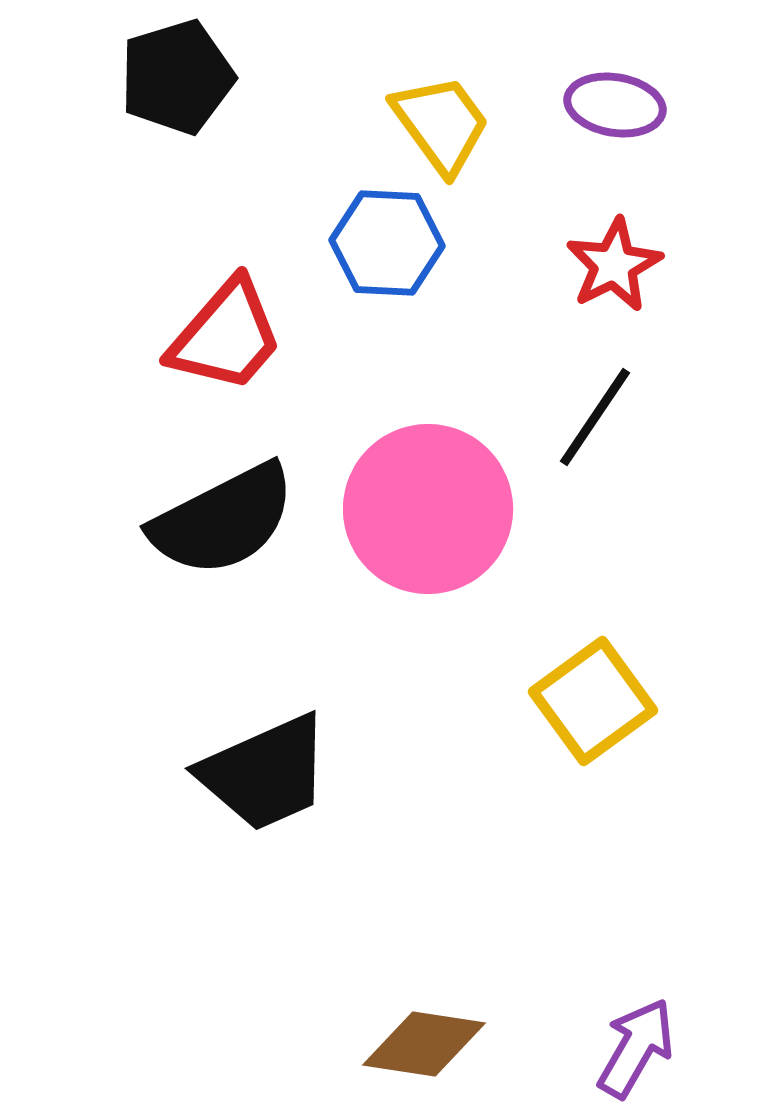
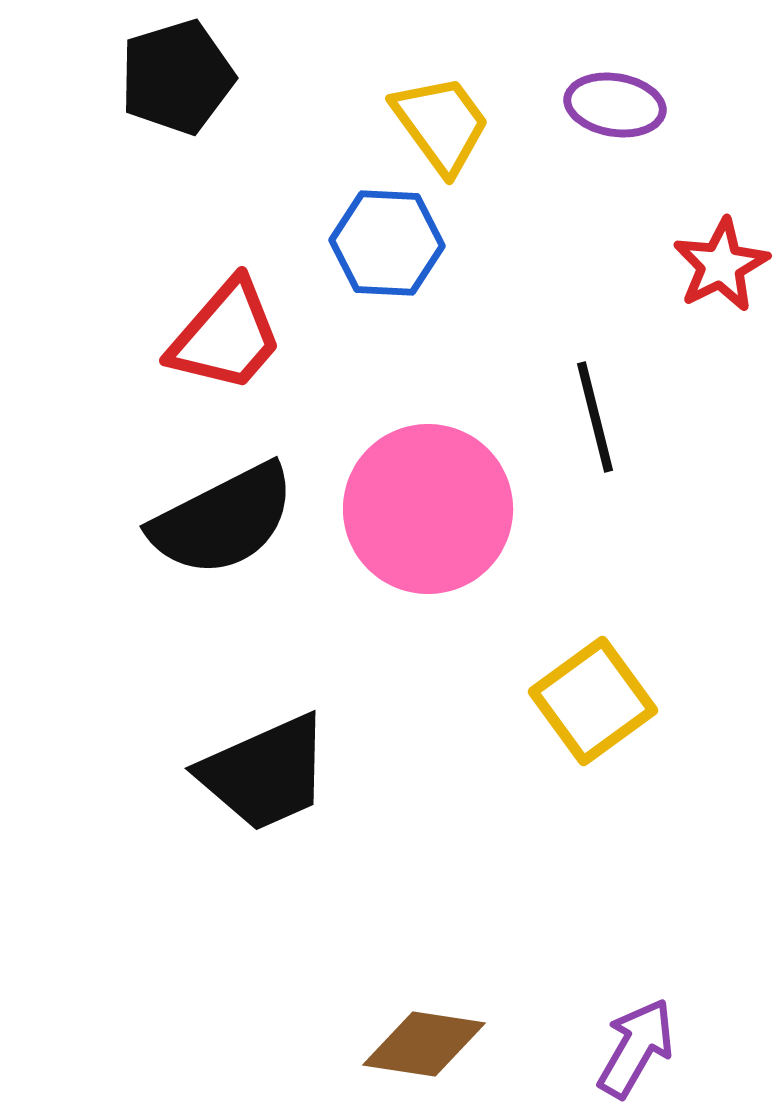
red star: moved 107 px right
black line: rotated 48 degrees counterclockwise
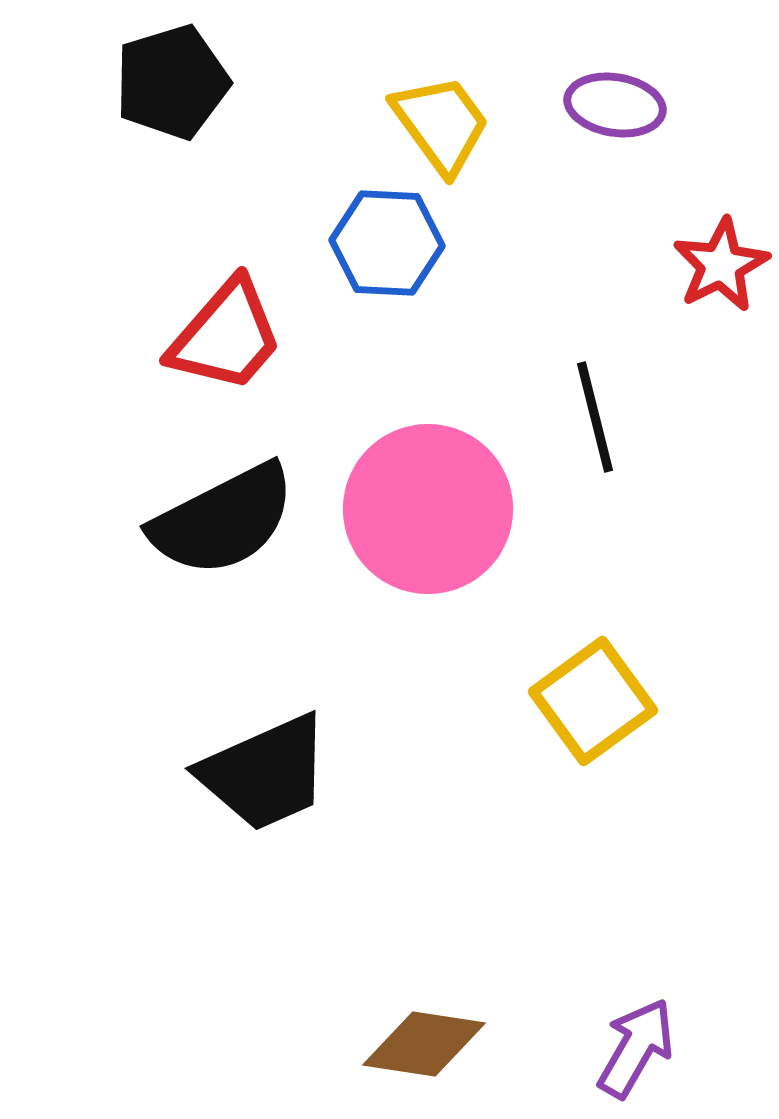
black pentagon: moved 5 px left, 5 px down
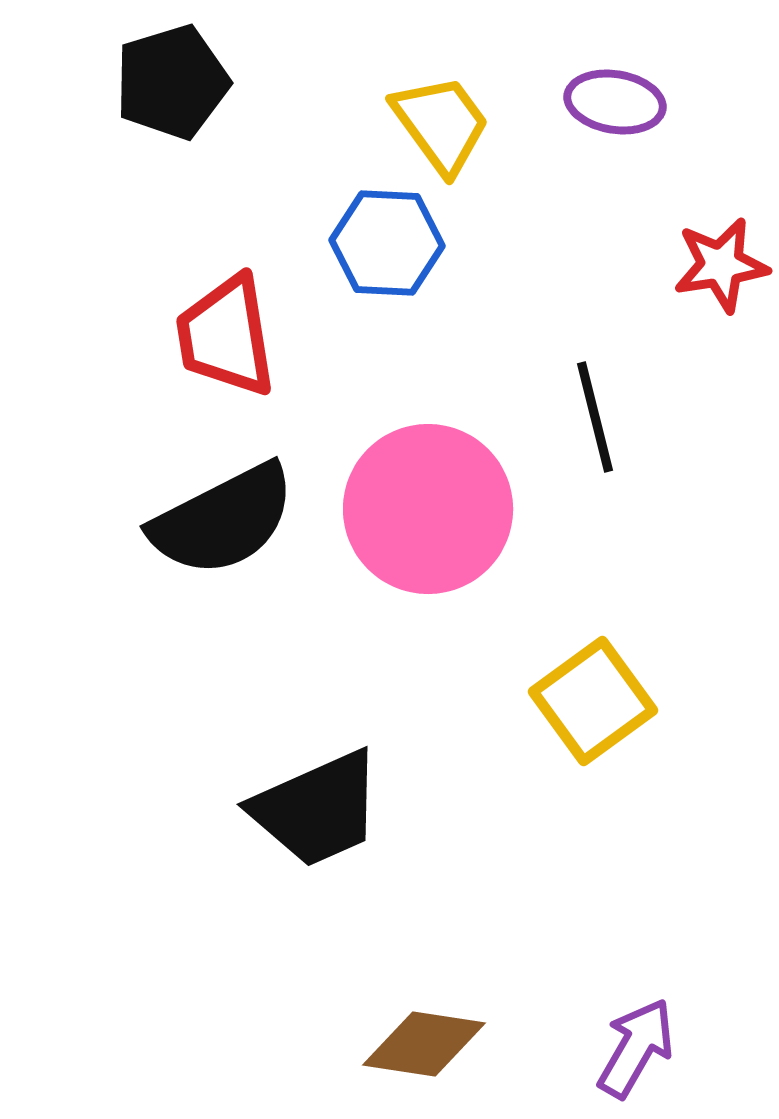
purple ellipse: moved 3 px up
red star: rotated 18 degrees clockwise
red trapezoid: rotated 130 degrees clockwise
black trapezoid: moved 52 px right, 36 px down
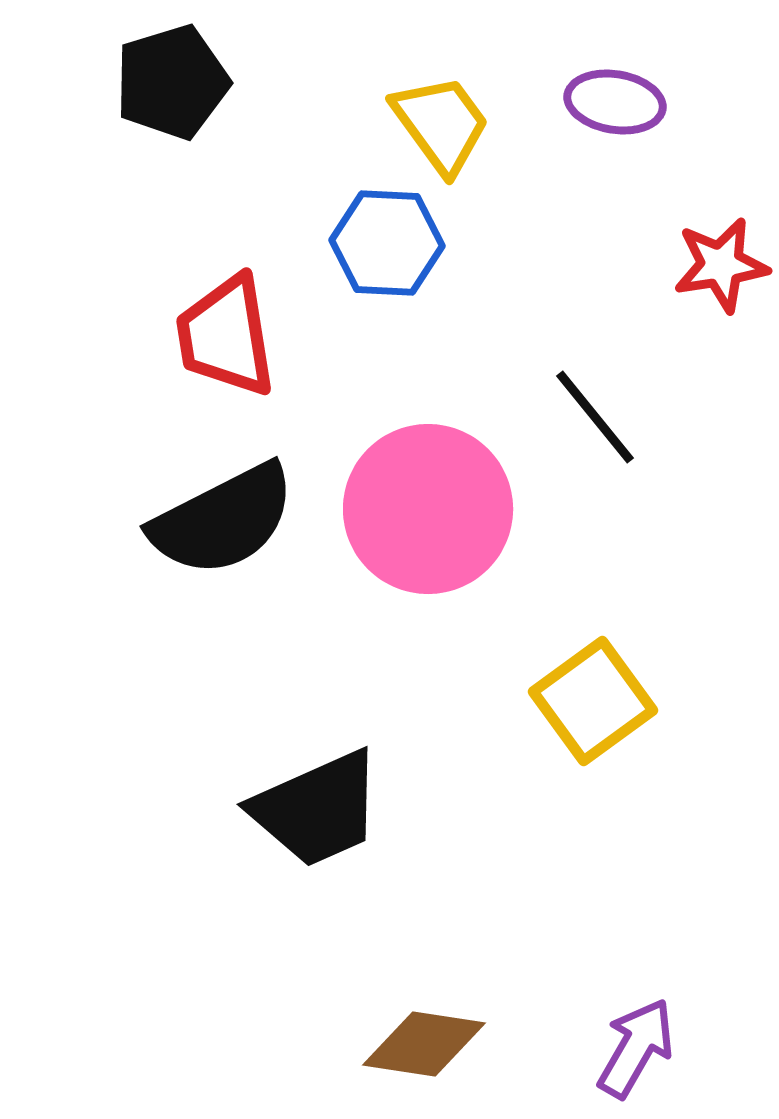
black line: rotated 25 degrees counterclockwise
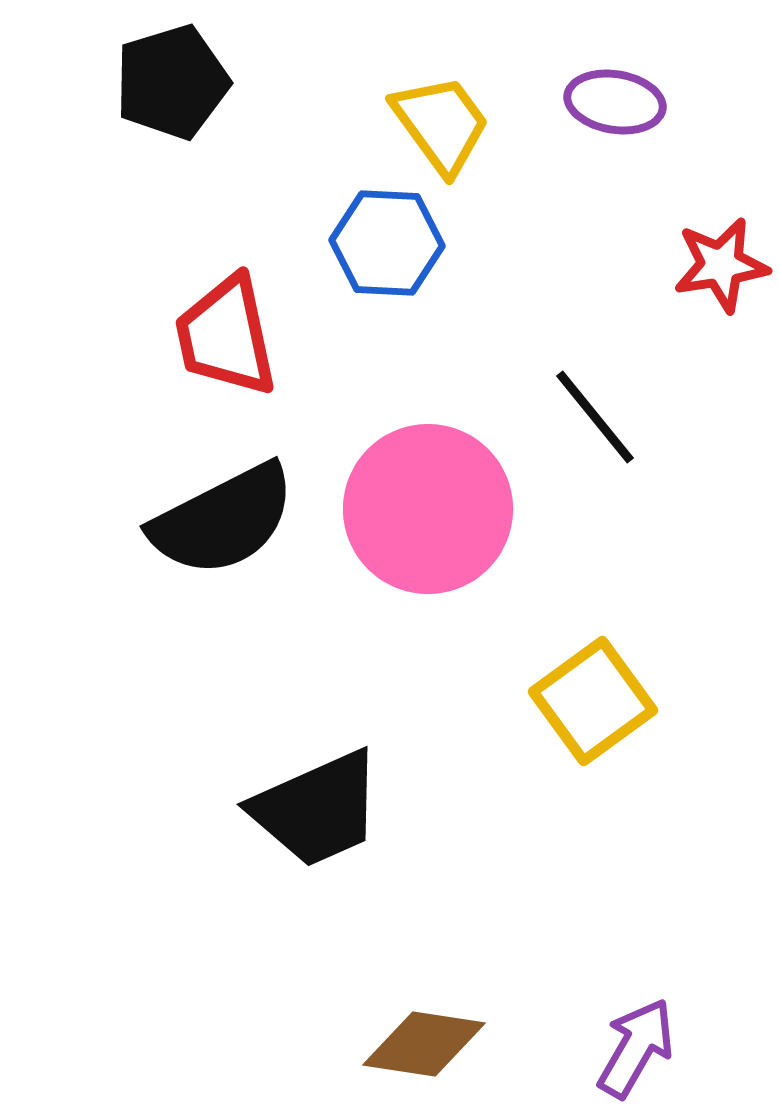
red trapezoid: rotated 3 degrees counterclockwise
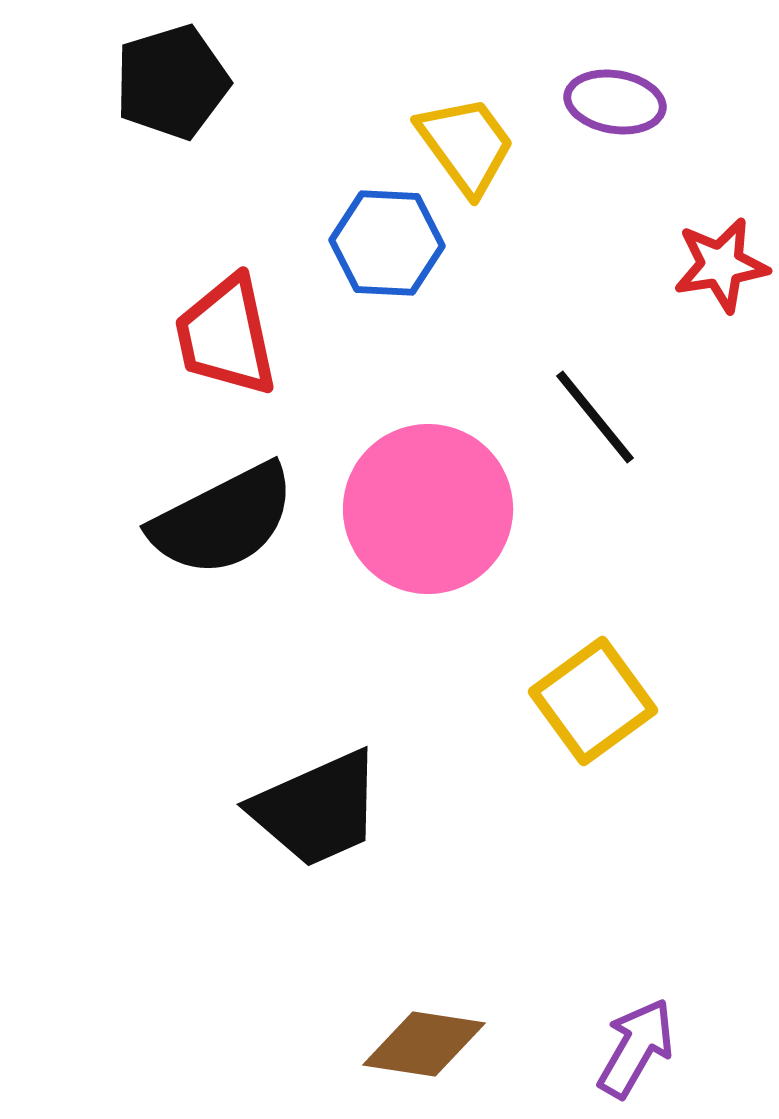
yellow trapezoid: moved 25 px right, 21 px down
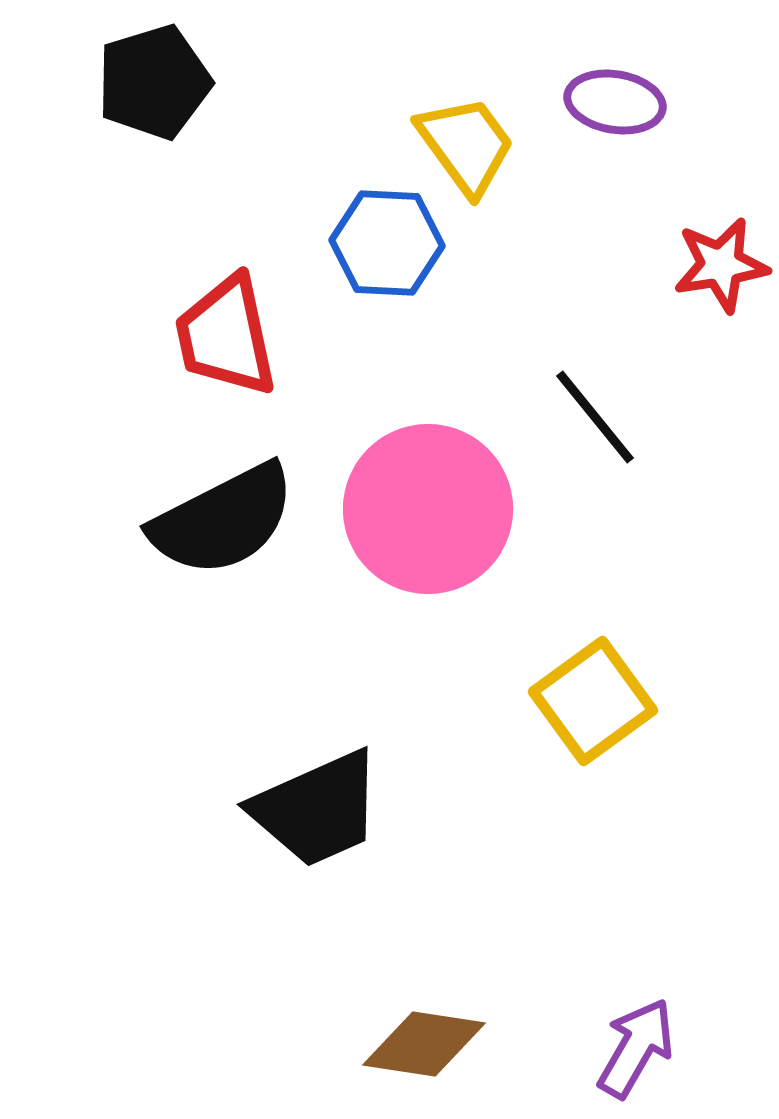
black pentagon: moved 18 px left
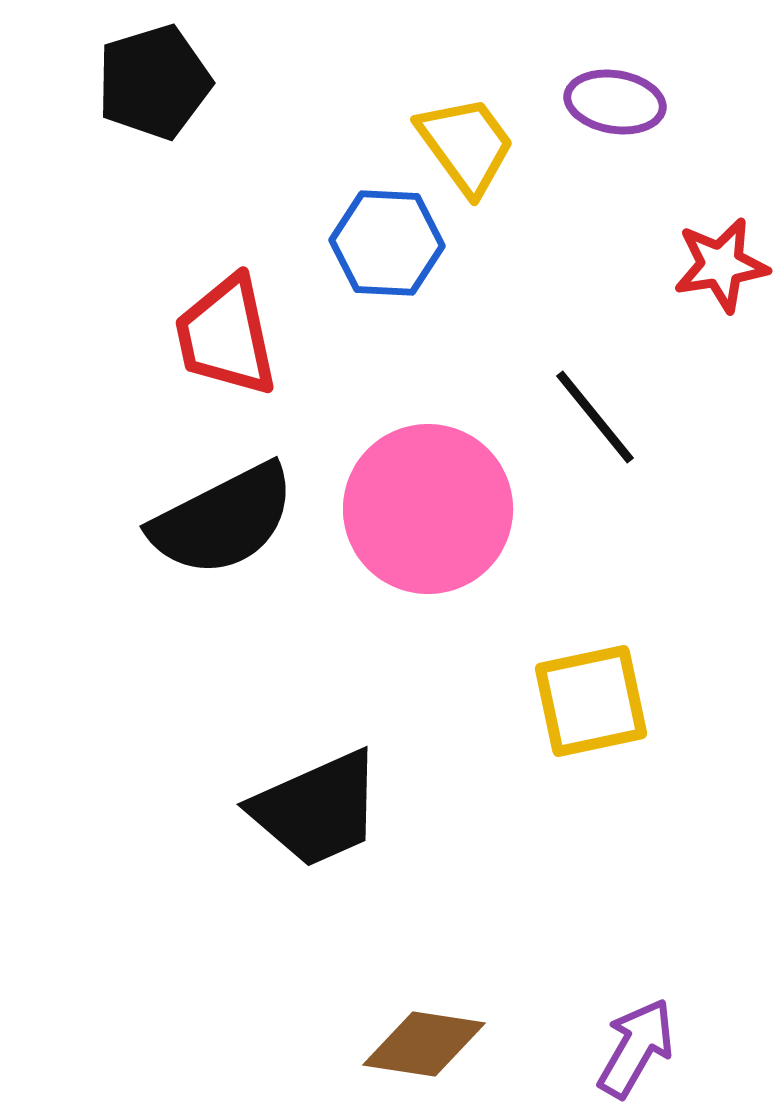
yellow square: moved 2 px left; rotated 24 degrees clockwise
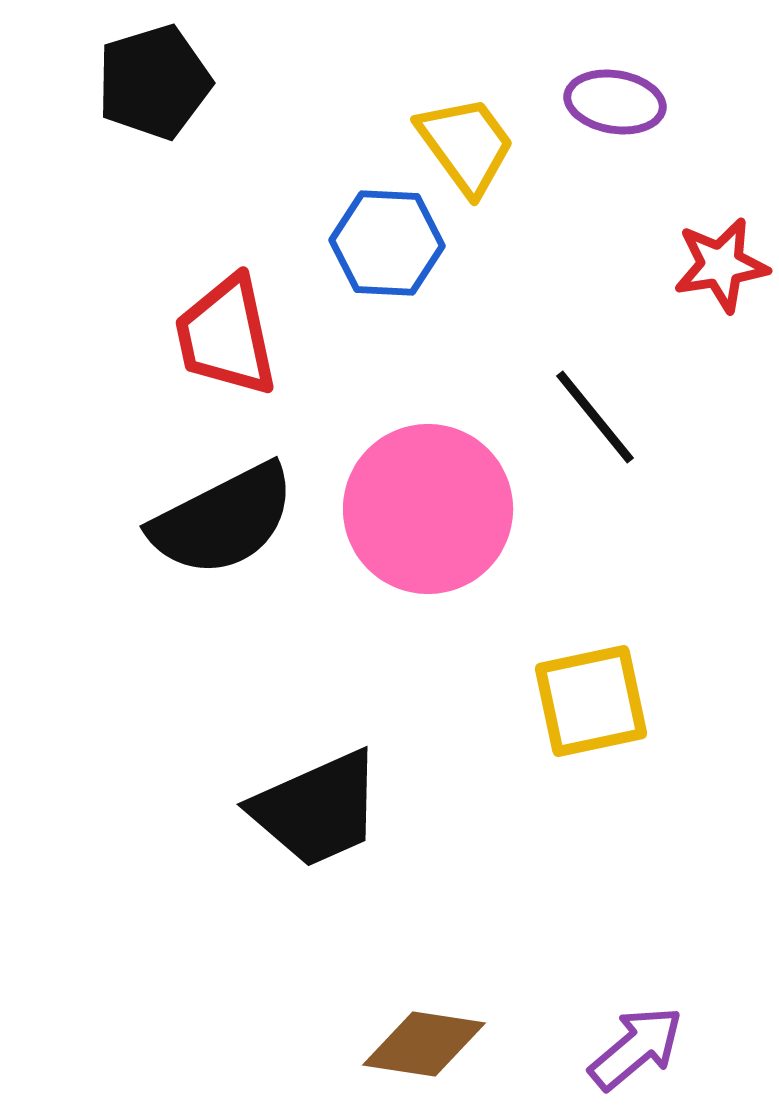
purple arrow: rotated 20 degrees clockwise
